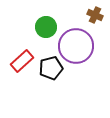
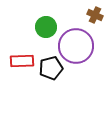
red rectangle: rotated 40 degrees clockwise
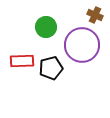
purple circle: moved 6 px right, 1 px up
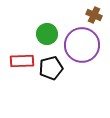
brown cross: moved 1 px left
green circle: moved 1 px right, 7 px down
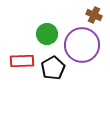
black pentagon: moved 2 px right; rotated 15 degrees counterclockwise
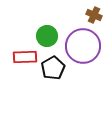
green circle: moved 2 px down
purple circle: moved 1 px right, 1 px down
red rectangle: moved 3 px right, 4 px up
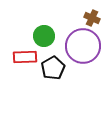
brown cross: moved 2 px left, 3 px down
green circle: moved 3 px left
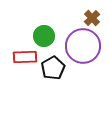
brown cross: rotated 21 degrees clockwise
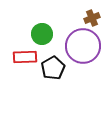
brown cross: rotated 21 degrees clockwise
green circle: moved 2 px left, 2 px up
